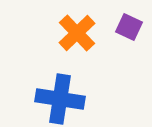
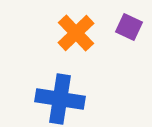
orange cross: moved 1 px left
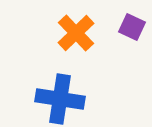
purple square: moved 3 px right
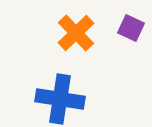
purple square: moved 1 px left, 1 px down
